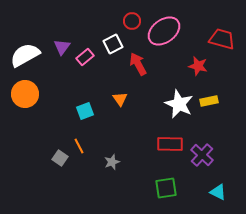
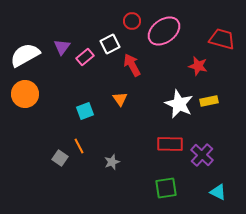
white square: moved 3 px left
red arrow: moved 6 px left, 1 px down
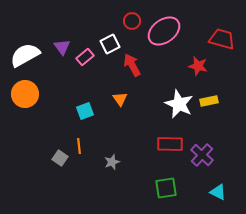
purple triangle: rotated 12 degrees counterclockwise
orange line: rotated 21 degrees clockwise
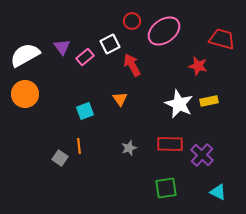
gray star: moved 17 px right, 14 px up
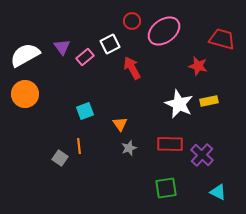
red arrow: moved 3 px down
orange triangle: moved 25 px down
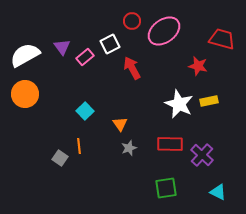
cyan square: rotated 24 degrees counterclockwise
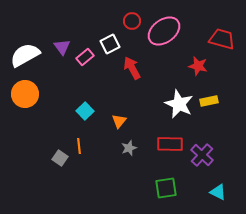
orange triangle: moved 1 px left, 3 px up; rotated 14 degrees clockwise
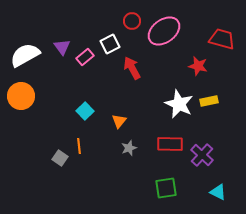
orange circle: moved 4 px left, 2 px down
